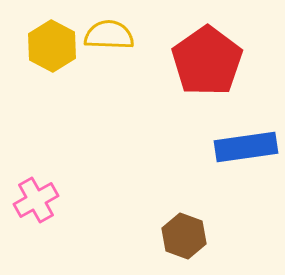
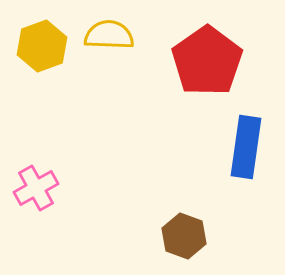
yellow hexagon: moved 10 px left; rotated 12 degrees clockwise
blue rectangle: rotated 74 degrees counterclockwise
pink cross: moved 12 px up
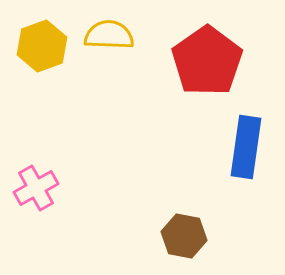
brown hexagon: rotated 9 degrees counterclockwise
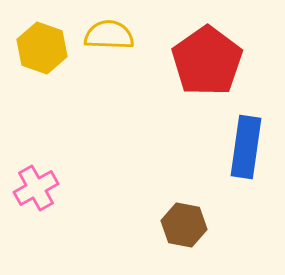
yellow hexagon: moved 2 px down; rotated 21 degrees counterclockwise
brown hexagon: moved 11 px up
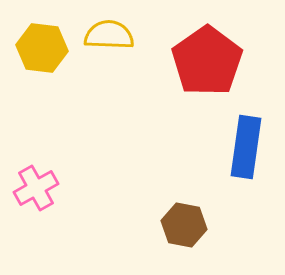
yellow hexagon: rotated 12 degrees counterclockwise
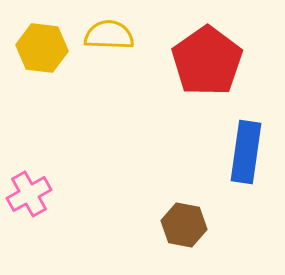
blue rectangle: moved 5 px down
pink cross: moved 7 px left, 6 px down
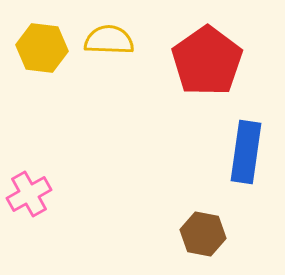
yellow semicircle: moved 5 px down
brown hexagon: moved 19 px right, 9 px down
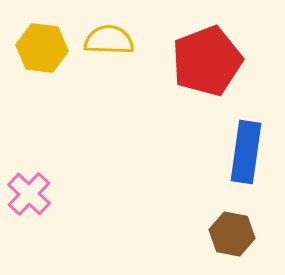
red pentagon: rotated 14 degrees clockwise
pink cross: rotated 18 degrees counterclockwise
brown hexagon: moved 29 px right
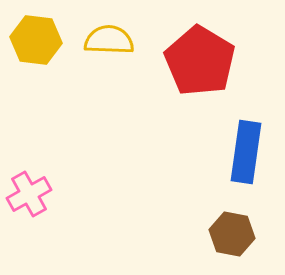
yellow hexagon: moved 6 px left, 8 px up
red pentagon: moved 7 px left; rotated 20 degrees counterclockwise
pink cross: rotated 18 degrees clockwise
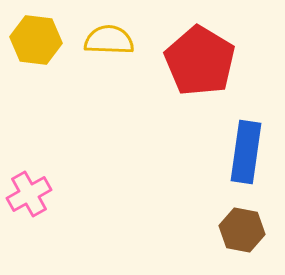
brown hexagon: moved 10 px right, 4 px up
